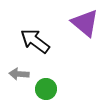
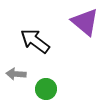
purple triangle: moved 1 px up
gray arrow: moved 3 px left
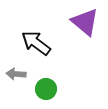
black arrow: moved 1 px right, 2 px down
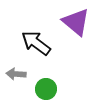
purple triangle: moved 9 px left
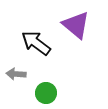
purple triangle: moved 3 px down
green circle: moved 4 px down
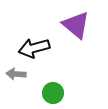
black arrow: moved 2 px left, 5 px down; rotated 52 degrees counterclockwise
green circle: moved 7 px right
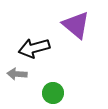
gray arrow: moved 1 px right
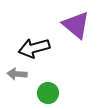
green circle: moved 5 px left
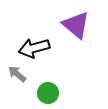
gray arrow: rotated 36 degrees clockwise
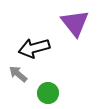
purple triangle: moved 1 px left, 2 px up; rotated 12 degrees clockwise
gray arrow: moved 1 px right
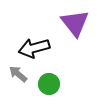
green circle: moved 1 px right, 9 px up
